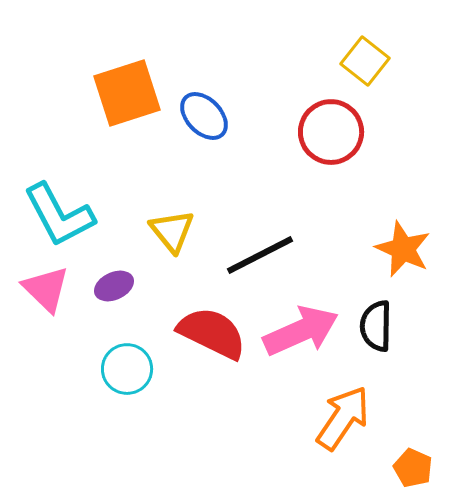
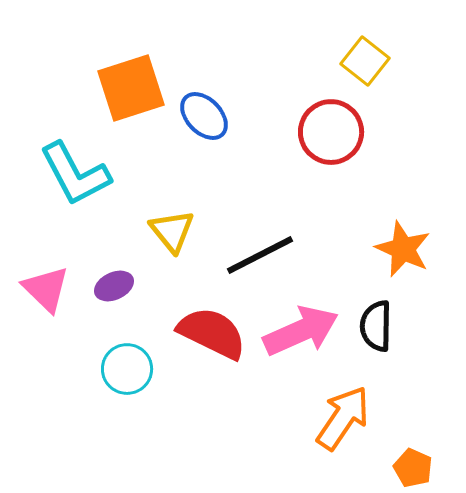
orange square: moved 4 px right, 5 px up
cyan L-shape: moved 16 px right, 41 px up
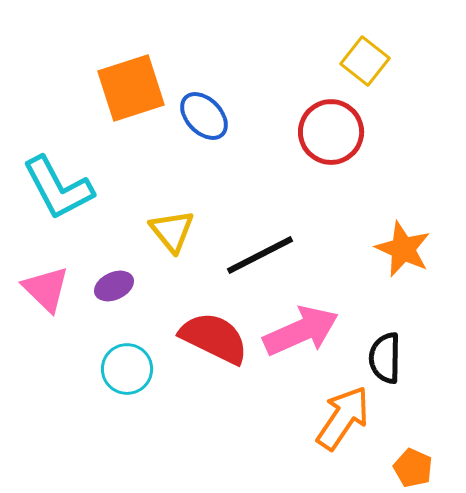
cyan L-shape: moved 17 px left, 14 px down
black semicircle: moved 9 px right, 32 px down
red semicircle: moved 2 px right, 5 px down
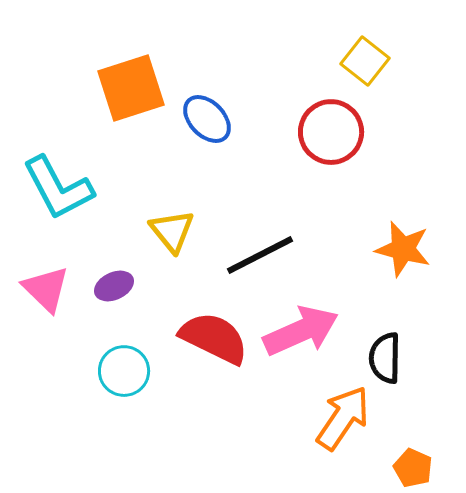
blue ellipse: moved 3 px right, 3 px down
orange star: rotated 10 degrees counterclockwise
cyan circle: moved 3 px left, 2 px down
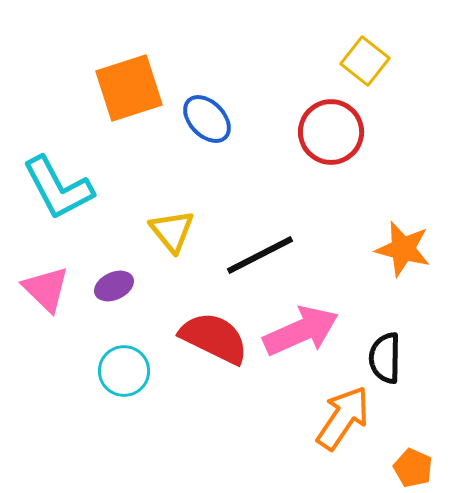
orange square: moved 2 px left
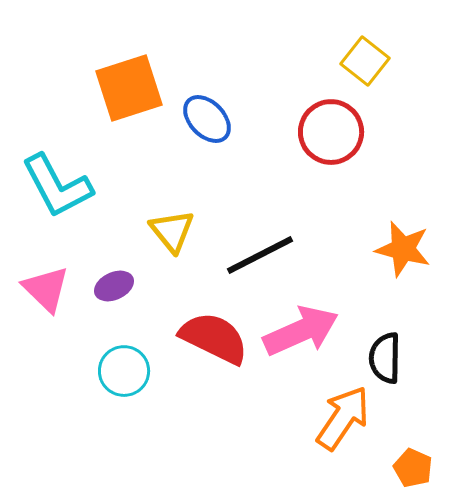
cyan L-shape: moved 1 px left, 2 px up
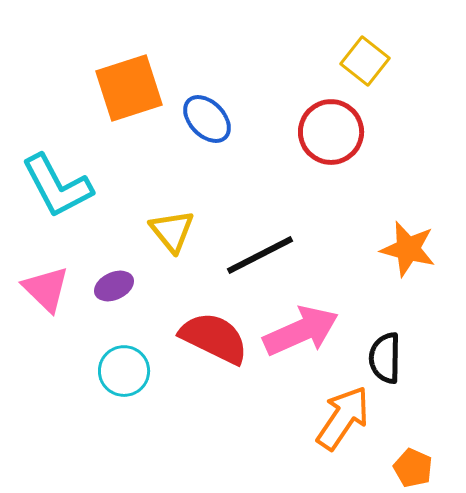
orange star: moved 5 px right
